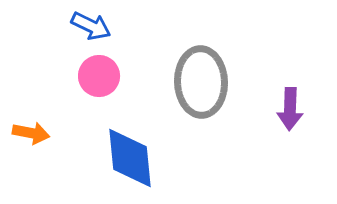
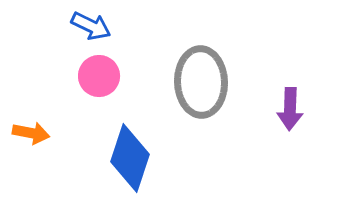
blue diamond: rotated 24 degrees clockwise
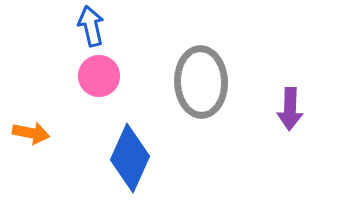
blue arrow: rotated 129 degrees counterclockwise
blue diamond: rotated 6 degrees clockwise
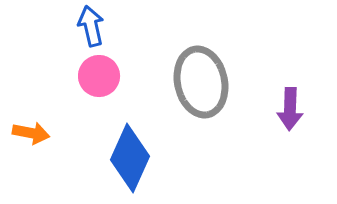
gray ellipse: rotated 10 degrees counterclockwise
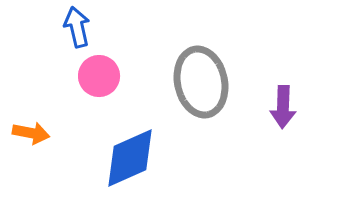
blue arrow: moved 14 px left, 1 px down
purple arrow: moved 7 px left, 2 px up
blue diamond: rotated 42 degrees clockwise
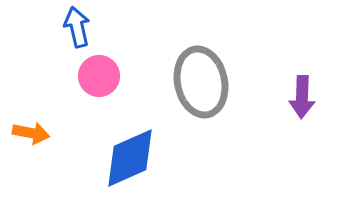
purple arrow: moved 19 px right, 10 px up
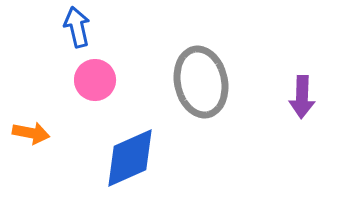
pink circle: moved 4 px left, 4 px down
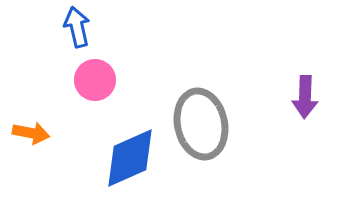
gray ellipse: moved 42 px down
purple arrow: moved 3 px right
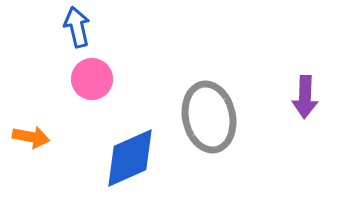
pink circle: moved 3 px left, 1 px up
gray ellipse: moved 8 px right, 7 px up
orange arrow: moved 4 px down
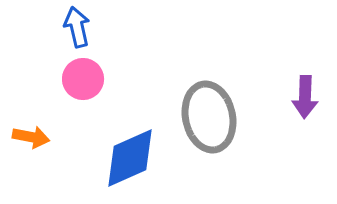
pink circle: moved 9 px left
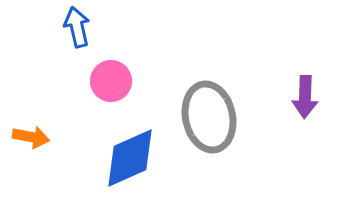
pink circle: moved 28 px right, 2 px down
